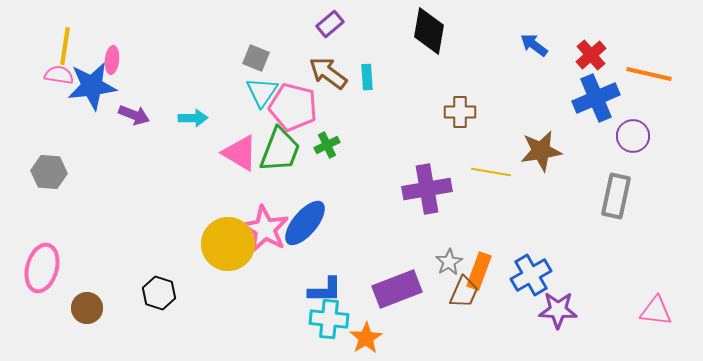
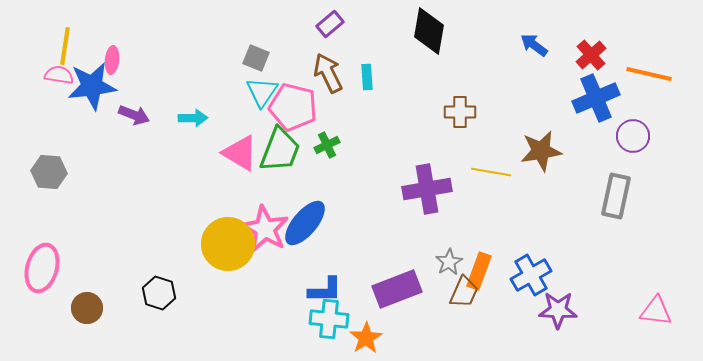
brown arrow at (328, 73): rotated 27 degrees clockwise
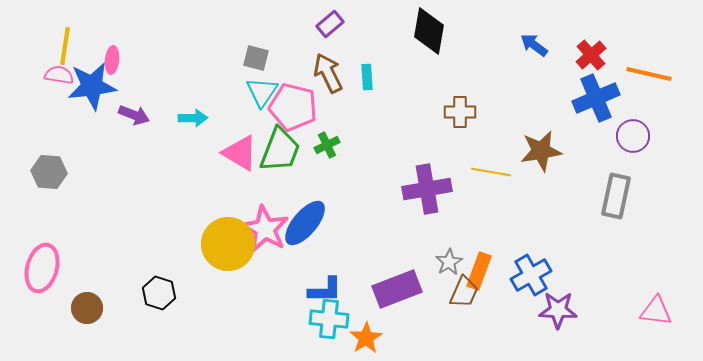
gray square at (256, 58): rotated 8 degrees counterclockwise
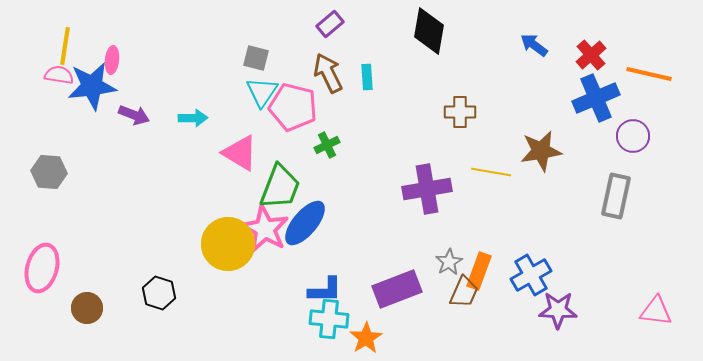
green trapezoid at (280, 150): moved 37 px down
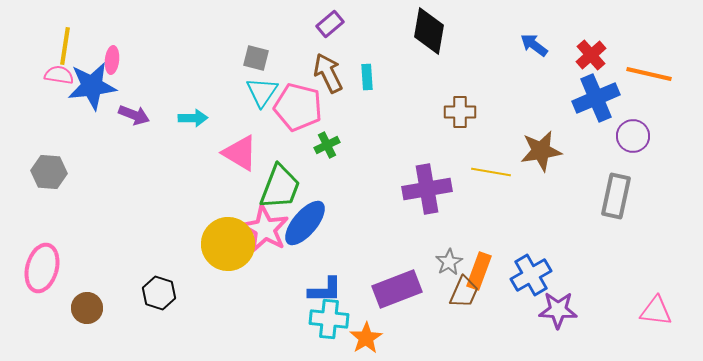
pink pentagon at (293, 107): moved 5 px right
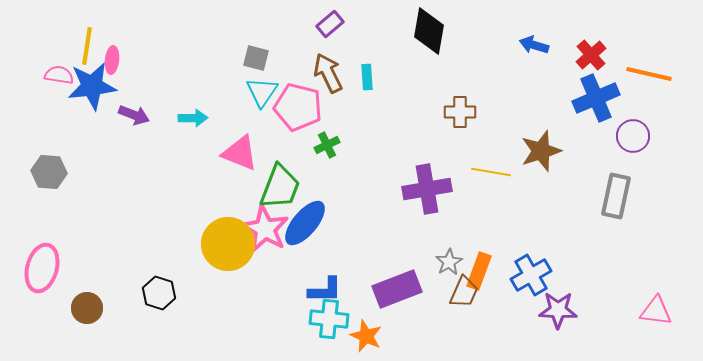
blue arrow at (534, 45): rotated 20 degrees counterclockwise
yellow line at (65, 46): moved 22 px right
brown star at (541, 151): rotated 9 degrees counterclockwise
pink triangle at (240, 153): rotated 9 degrees counterclockwise
orange star at (366, 338): moved 2 px up; rotated 16 degrees counterclockwise
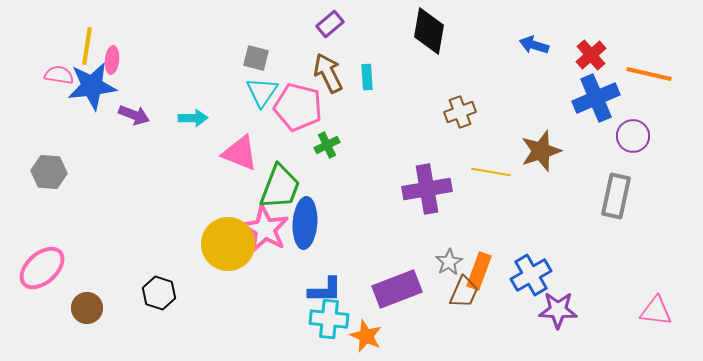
brown cross at (460, 112): rotated 20 degrees counterclockwise
blue ellipse at (305, 223): rotated 36 degrees counterclockwise
pink ellipse at (42, 268): rotated 33 degrees clockwise
